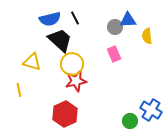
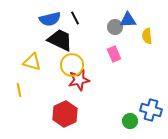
black trapezoid: rotated 16 degrees counterclockwise
yellow circle: moved 1 px down
red star: moved 3 px right, 1 px up
blue cross: rotated 15 degrees counterclockwise
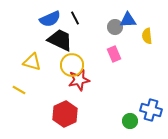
blue semicircle: rotated 10 degrees counterclockwise
yellow line: rotated 48 degrees counterclockwise
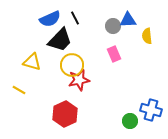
gray circle: moved 2 px left, 1 px up
black trapezoid: rotated 108 degrees clockwise
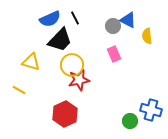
blue triangle: rotated 30 degrees clockwise
yellow triangle: moved 1 px left
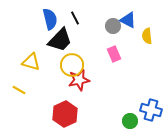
blue semicircle: rotated 80 degrees counterclockwise
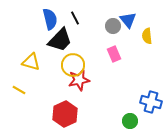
blue triangle: rotated 24 degrees clockwise
yellow circle: moved 1 px right
blue cross: moved 8 px up
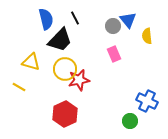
blue semicircle: moved 4 px left
yellow circle: moved 8 px left, 4 px down
yellow line: moved 3 px up
blue cross: moved 4 px left, 1 px up; rotated 10 degrees clockwise
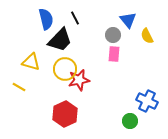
gray circle: moved 9 px down
yellow semicircle: rotated 21 degrees counterclockwise
pink rectangle: rotated 28 degrees clockwise
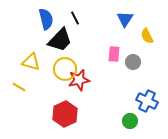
blue triangle: moved 3 px left, 1 px up; rotated 12 degrees clockwise
gray circle: moved 20 px right, 27 px down
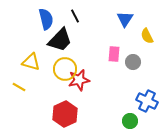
black line: moved 2 px up
